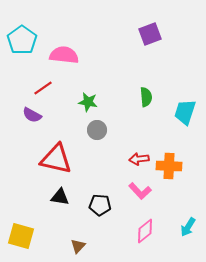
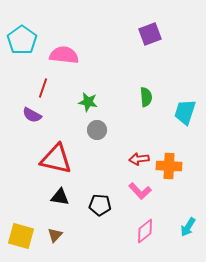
red line: rotated 36 degrees counterclockwise
brown triangle: moved 23 px left, 11 px up
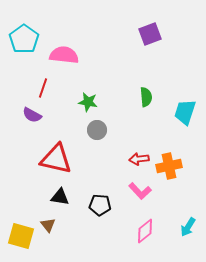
cyan pentagon: moved 2 px right, 1 px up
orange cross: rotated 15 degrees counterclockwise
brown triangle: moved 7 px left, 10 px up; rotated 21 degrees counterclockwise
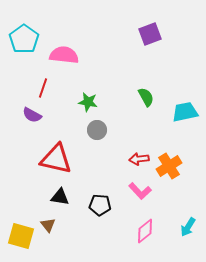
green semicircle: rotated 24 degrees counterclockwise
cyan trapezoid: rotated 60 degrees clockwise
orange cross: rotated 20 degrees counterclockwise
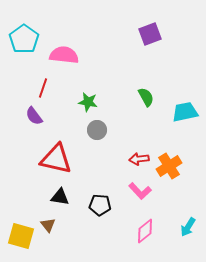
purple semicircle: moved 2 px right, 1 px down; rotated 24 degrees clockwise
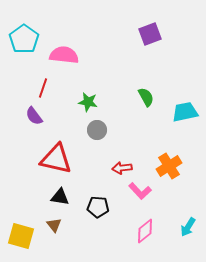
red arrow: moved 17 px left, 9 px down
black pentagon: moved 2 px left, 2 px down
brown triangle: moved 6 px right
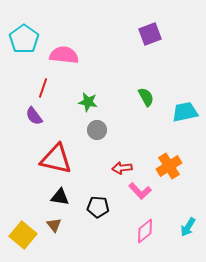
yellow square: moved 2 px right, 1 px up; rotated 24 degrees clockwise
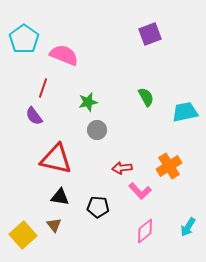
pink semicircle: rotated 16 degrees clockwise
green star: rotated 24 degrees counterclockwise
yellow square: rotated 8 degrees clockwise
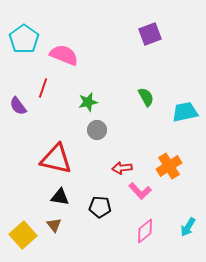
purple semicircle: moved 16 px left, 10 px up
black pentagon: moved 2 px right
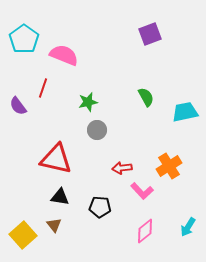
pink L-shape: moved 2 px right
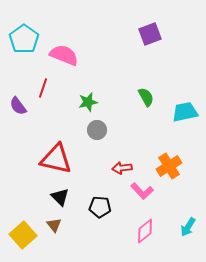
black triangle: rotated 36 degrees clockwise
